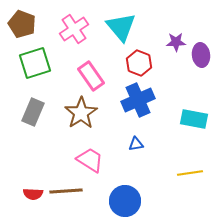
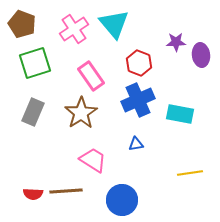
cyan triangle: moved 7 px left, 3 px up
cyan rectangle: moved 14 px left, 5 px up
pink trapezoid: moved 3 px right
blue circle: moved 3 px left, 1 px up
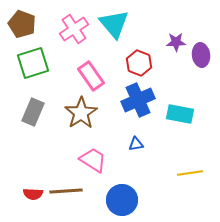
green square: moved 2 px left
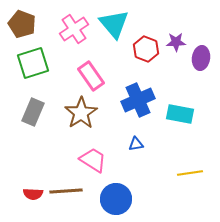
purple ellipse: moved 3 px down; rotated 15 degrees clockwise
red hexagon: moved 7 px right, 14 px up
blue circle: moved 6 px left, 1 px up
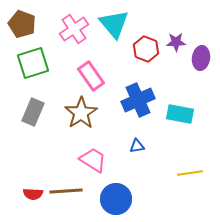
blue triangle: moved 1 px right, 2 px down
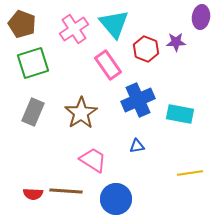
purple ellipse: moved 41 px up
pink rectangle: moved 17 px right, 11 px up
brown line: rotated 8 degrees clockwise
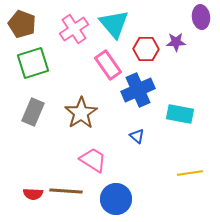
purple ellipse: rotated 15 degrees counterclockwise
red hexagon: rotated 20 degrees counterclockwise
blue cross: moved 10 px up
blue triangle: moved 10 px up; rotated 49 degrees clockwise
